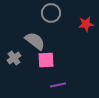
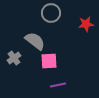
pink square: moved 3 px right, 1 px down
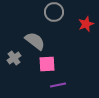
gray circle: moved 3 px right, 1 px up
red star: rotated 14 degrees counterclockwise
pink square: moved 2 px left, 3 px down
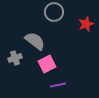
gray cross: moved 1 px right; rotated 16 degrees clockwise
pink square: rotated 24 degrees counterclockwise
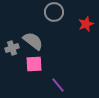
gray semicircle: moved 2 px left
gray cross: moved 3 px left, 10 px up
pink square: moved 13 px left; rotated 24 degrees clockwise
purple line: rotated 63 degrees clockwise
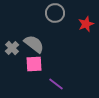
gray circle: moved 1 px right, 1 px down
gray semicircle: moved 1 px right, 3 px down
gray cross: rotated 24 degrees counterclockwise
purple line: moved 2 px left, 1 px up; rotated 14 degrees counterclockwise
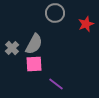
gray semicircle: rotated 80 degrees clockwise
